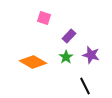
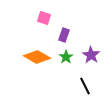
purple rectangle: moved 5 px left, 1 px up; rotated 24 degrees counterclockwise
purple star: rotated 18 degrees clockwise
orange diamond: moved 4 px right, 5 px up
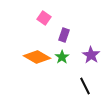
pink square: rotated 16 degrees clockwise
green star: moved 4 px left
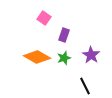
green star: moved 2 px right, 1 px down; rotated 16 degrees clockwise
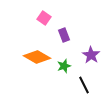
purple rectangle: rotated 40 degrees counterclockwise
green star: moved 8 px down
black line: moved 1 px left, 1 px up
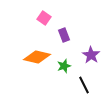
orange diamond: rotated 16 degrees counterclockwise
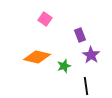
pink square: moved 1 px right, 1 px down
purple rectangle: moved 16 px right
black line: moved 2 px right, 1 px down; rotated 18 degrees clockwise
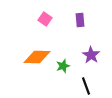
purple rectangle: moved 15 px up; rotated 16 degrees clockwise
orange diamond: rotated 12 degrees counterclockwise
green star: moved 1 px left
black line: rotated 12 degrees counterclockwise
